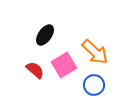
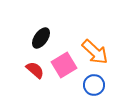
black ellipse: moved 4 px left, 3 px down
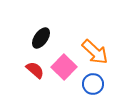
pink square: moved 2 px down; rotated 15 degrees counterclockwise
blue circle: moved 1 px left, 1 px up
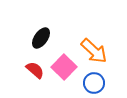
orange arrow: moved 1 px left, 1 px up
blue circle: moved 1 px right, 1 px up
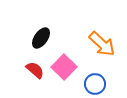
orange arrow: moved 8 px right, 7 px up
blue circle: moved 1 px right, 1 px down
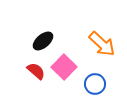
black ellipse: moved 2 px right, 3 px down; rotated 15 degrees clockwise
red semicircle: moved 1 px right, 1 px down
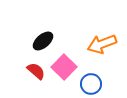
orange arrow: rotated 116 degrees clockwise
blue circle: moved 4 px left
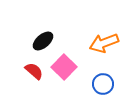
orange arrow: moved 2 px right, 1 px up
red semicircle: moved 2 px left
blue circle: moved 12 px right
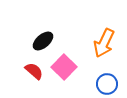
orange arrow: rotated 44 degrees counterclockwise
blue circle: moved 4 px right
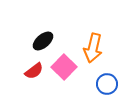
orange arrow: moved 11 px left, 5 px down; rotated 12 degrees counterclockwise
red semicircle: rotated 102 degrees clockwise
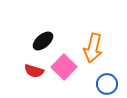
red semicircle: rotated 54 degrees clockwise
